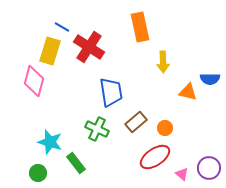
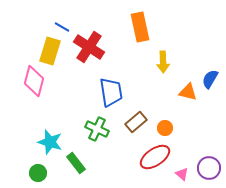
blue semicircle: rotated 120 degrees clockwise
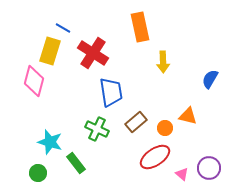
blue line: moved 1 px right, 1 px down
red cross: moved 4 px right, 6 px down
orange triangle: moved 24 px down
